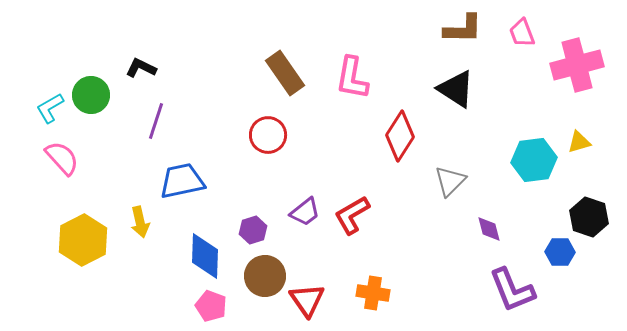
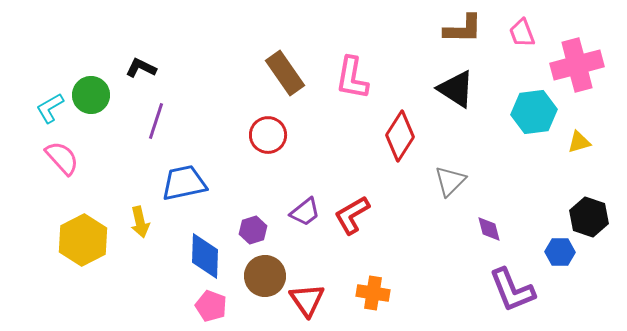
cyan hexagon: moved 48 px up
blue trapezoid: moved 2 px right, 2 px down
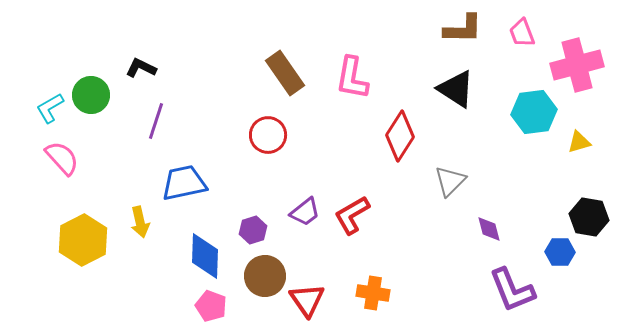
black hexagon: rotated 9 degrees counterclockwise
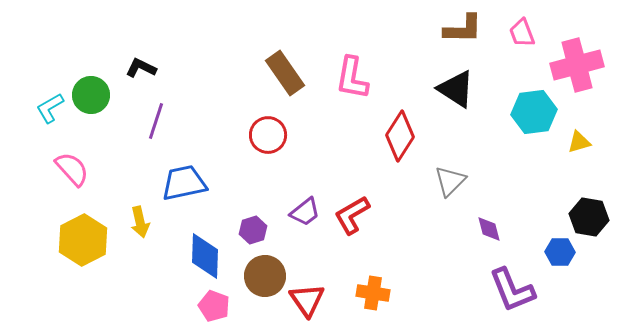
pink semicircle: moved 10 px right, 11 px down
pink pentagon: moved 3 px right
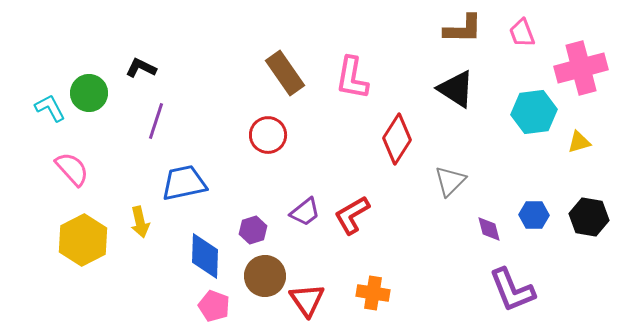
pink cross: moved 4 px right, 3 px down
green circle: moved 2 px left, 2 px up
cyan L-shape: rotated 92 degrees clockwise
red diamond: moved 3 px left, 3 px down
blue hexagon: moved 26 px left, 37 px up
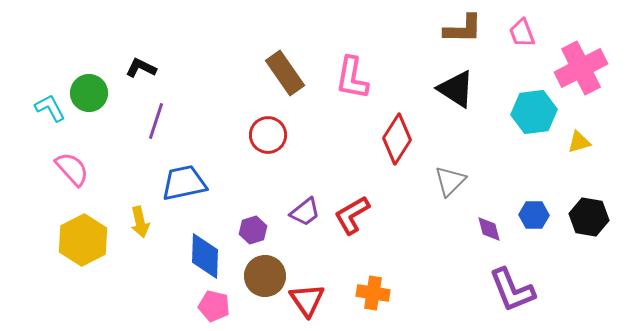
pink cross: rotated 12 degrees counterclockwise
pink pentagon: rotated 8 degrees counterclockwise
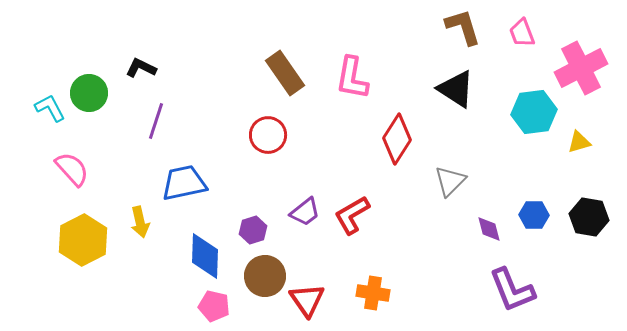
brown L-shape: moved 2 px up; rotated 108 degrees counterclockwise
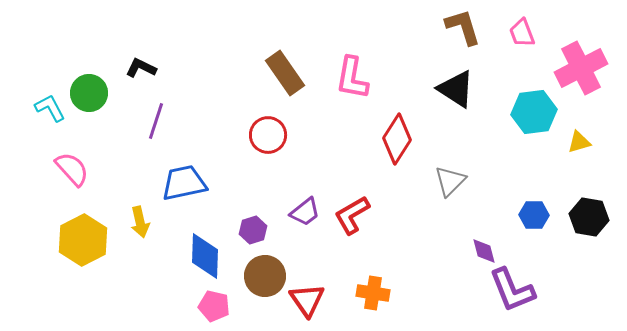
purple diamond: moved 5 px left, 22 px down
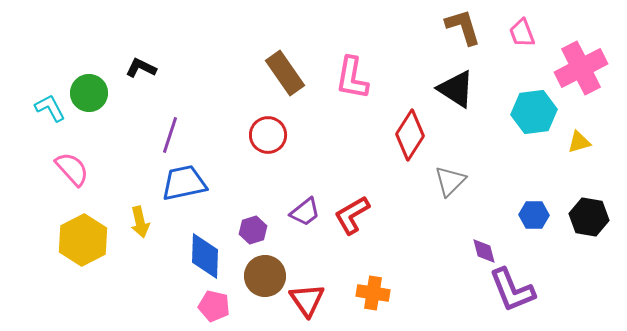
purple line: moved 14 px right, 14 px down
red diamond: moved 13 px right, 4 px up
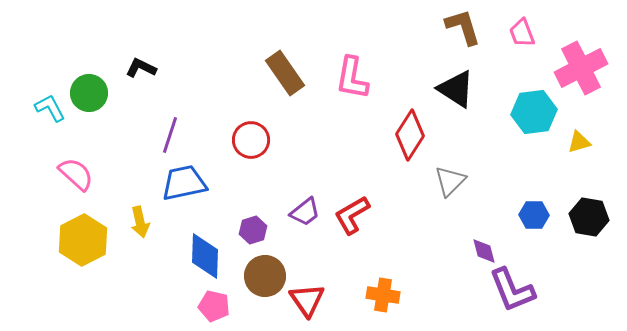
red circle: moved 17 px left, 5 px down
pink semicircle: moved 4 px right, 5 px down; rotated 6 degrees counterclockwise
orange cross: moved 10 px right, 2 px down
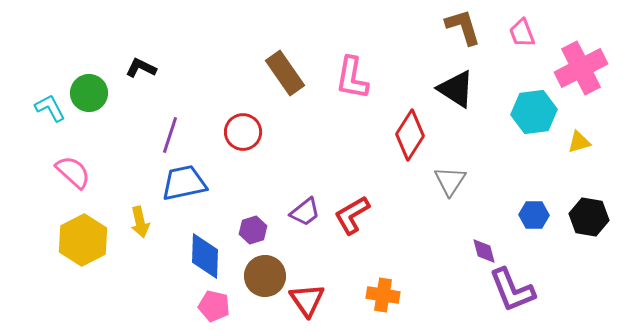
red circle: moved 8 px left, 8 px up
pink semicircle: moved 3 px left, 2 px up
gray triangle: rotated 12 degrees counterclockwise
